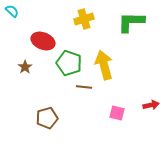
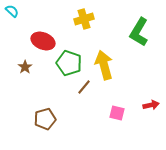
green L-shape: moved 8 px right, 10 px down; rotated 60 degrees counterclockwise
brown line: rotated 56 degrees counterclockwise
brown pentagon: moved 2 px left, 1 px down
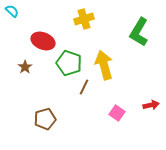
brown line: rotated 14 degrees counterclockwise
pink square: rotated 21 degrees clockwise
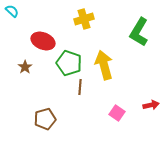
brown line: moved 4 px left; rotated 21 degrees counterclockwise
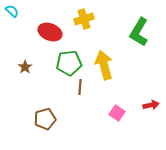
red ellipse: moved 7 px right, 9 px up
green pentagon: rotated 25 degrees counterclockwise
